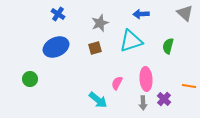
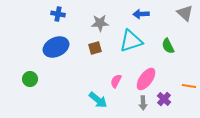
blue cross: rotated 24 degrees counterclockwise
gray star: rotated 18 degrees clockwise
green semicircle: rotated 42 degrees counterclockwise
pink ellipse: rotated 40 degrees clockwise
pink semicircle: moved 1 px left, 2 px up
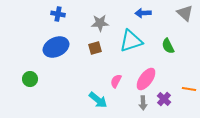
blue arrow: moved 2 px right, 1 px up
orange line: moved 3 px down
